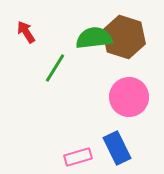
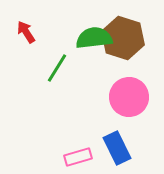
brown hexagon: moved 1 px left, 1 px down
green line: moved 2 px right
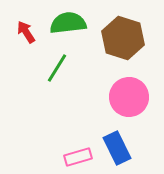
green semicircle: moved 26 px left, 15 px up
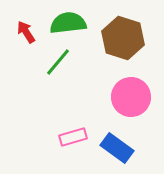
green line: moved 1 px right, 6 px up; rotated 8 degrees clockwise
pink circle: moved 2 px right
blue rectangle: rotated 28 degrees counterclockwise
pink rectangle: moved 5 px left, 20 px up
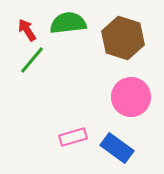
red arrow: moved 1 px right, 2 px up
green line: moved 26 px left, 2 px up
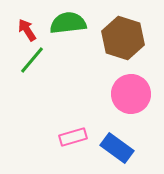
pink circle: moved 3 px up
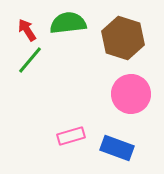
green line: moved 2 px left
pink rectangle: moved 2 px left, 1 px up
blue rectangle: rotated 16 degrees counterclockwise
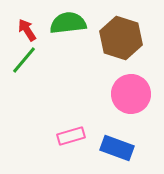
brown hexagon: moved 2 px left
green line: moved 6 px left
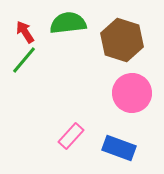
red arrow: moved 2 px left, 2 px down
brown hexagon: moved 1 px right, 2 px down
pink circle: moved 1 px right, 1 px up
pink rectangle: rotated 32 degrees counterclockwise
blue rectangle: moved 2 px right
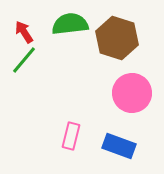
green semicircle: moved 2 px right, 1 px down
red arrow: moved 1 px left
brown hexagon: moved 5 px left, 2 px up
pink rectangle: rotated 28 degrees counterclockwise
blue rectangle: moved 2 px up
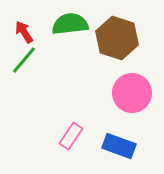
pink rectangle: rotated 20 degrees clockwise
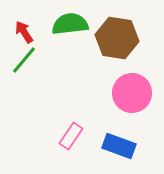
brown hexagon: rotated 9 degrees counterclockwise
